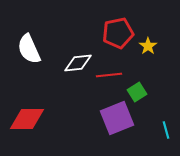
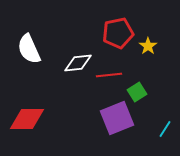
cyan line: moved 1 px left, 1 px up; rotated 48 degrees clockwise
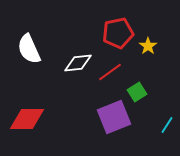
red line: moved 1 px right, 3 px up; rotated 30 degrees counterclockwise
purple square: moved 3 px left, 1 px up
cyan line: moved 2 px right, 4 px up
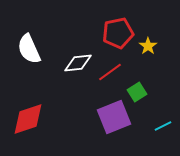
red diamond: moved 1 px right; rotated 18 degrees counterclockwise
cyan line: moved 4 px left, 1 px down; rotated 30 degrees clockwise
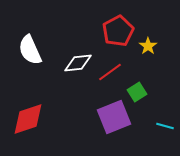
red pentagon: moved 2 px up; rotated 16 degrees counterclockwise
white semicircle: moved 1 px right, 1 px down
cyan line: moved 2 px right; rotated 42 degrees clockwise
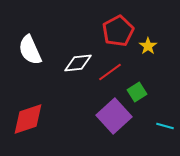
purple square: moved 1 px up; rotated 20 degrees counterclockwise
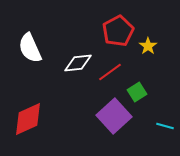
white semicircle: moved 2 px up
red diamond: rotated 6 degrees counterclockwise
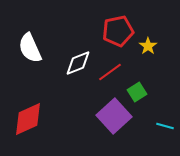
red pentagon: rotated 16 degrees clockwise
white diamond: rotated 16 degrees counterclockwise
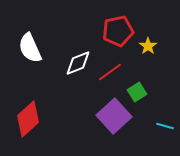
red diamond: rotated 18 degrees counterclockwise
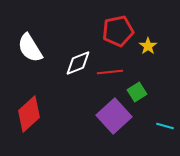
white semicircle: rotated 8 degrees counterclockwise
red line: rotated 30 degrees clockwise
red diamond: moved 1 px right, 5 px up
